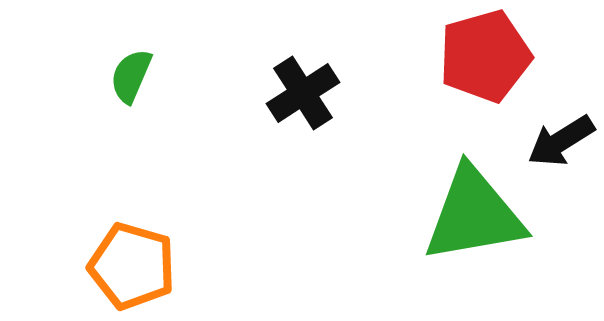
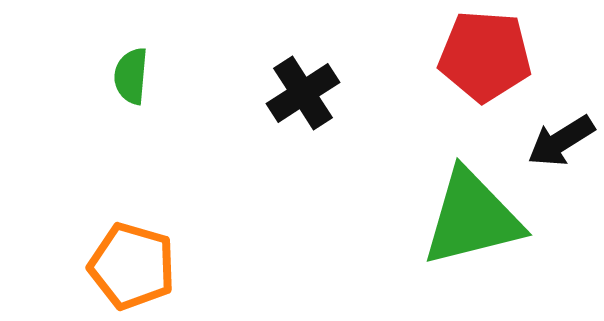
red pentagon: rotated 20 degrees clockwise
green semicircle: rotated 18 degrees counterclockwise
green triangle: moved 2 px left, 3 px down; rotated 4 degrees counterclockwise
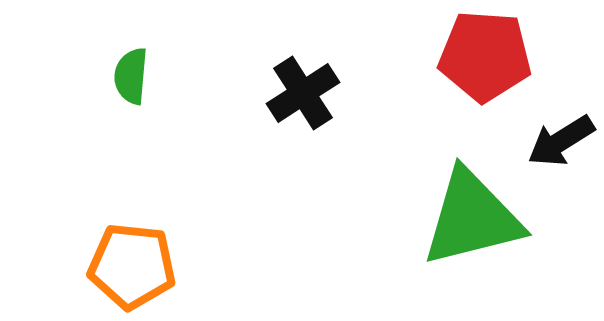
orange pentagon: rotated 10 degrees counterclockwise
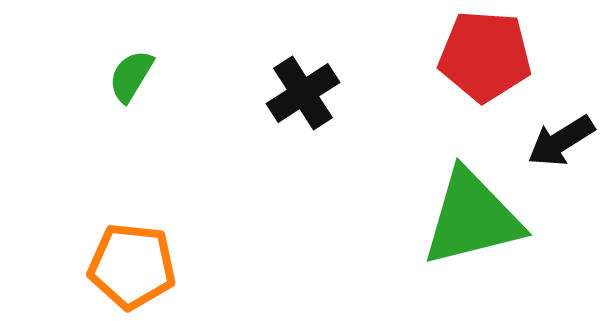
green semicircle: rotated 26 degrees clockwise
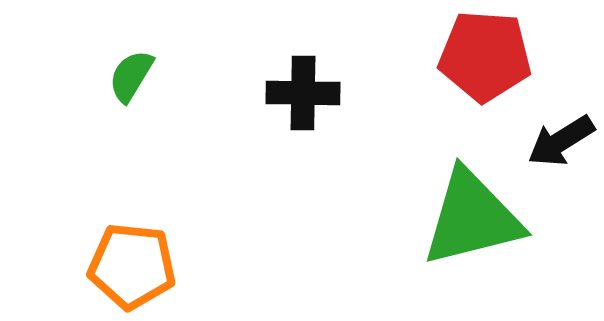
black cross: rotated 34 degrees clockwise
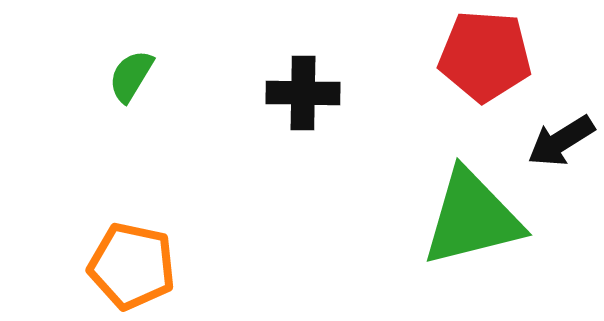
orange pentagon: rotated 6 degrees clockwise
